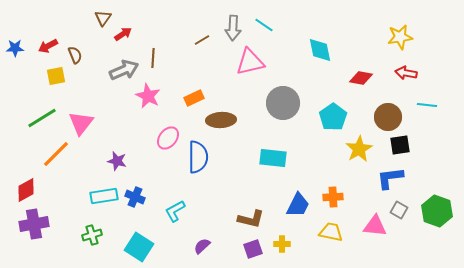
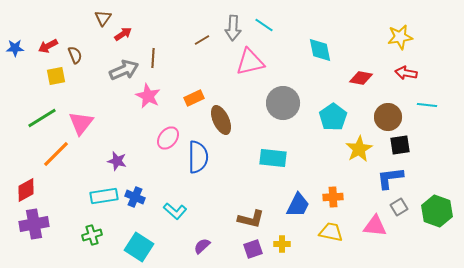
brown ellipse at (221, 120): rotated 68 degrees clockwise
gray square at (399, 210): moved 3 px up; rotated 30 degrees clockwise
cyan L-shape at (175, 211): rotated 110 degrees counterclockwise
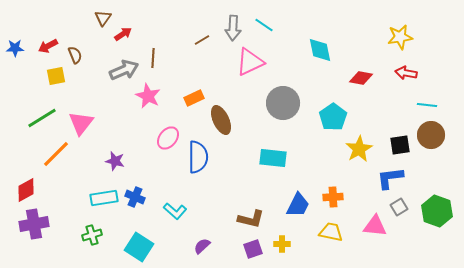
pink triangle at (250, 62): rotated 12 degrees counterclockwise
brown circle at (388, 117): moved 43 px right, 18 px down
purple star at (117, 161): moved 2 px left
cyan rectangle at (104, 196): moved 2 px down
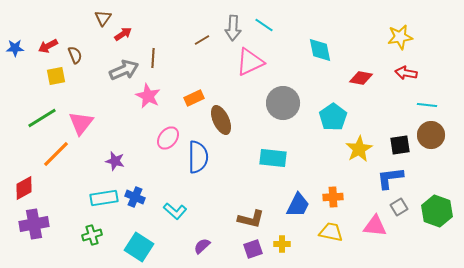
red diamond at (26, 190): moved 2 px left, 2 px up
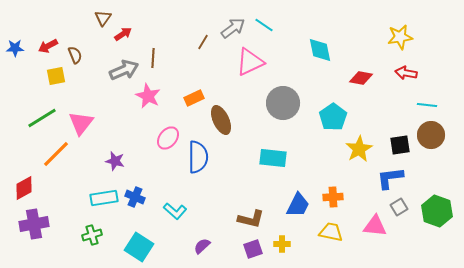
gray arrow at (233, 28): rotated 130 degrees counterclockwise
brown line at (202, 40): moved 1 px right, 2 px down; rotated 28 degrees counterclockwise
